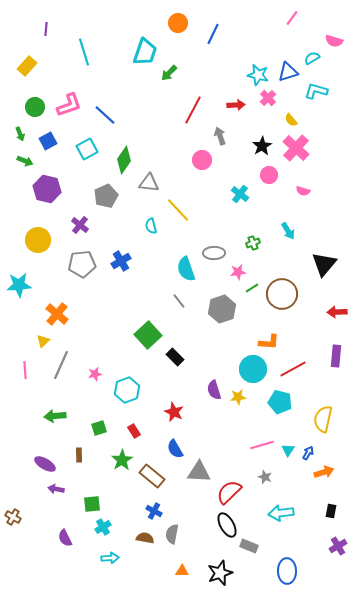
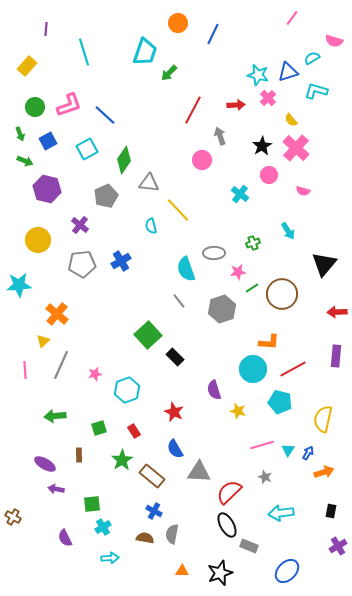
yellow star at (238, 397): moved 14 px down; rotated 21 degrees clockwise
blue ellipse at (287, 571): rotated 45 degrees clockwise
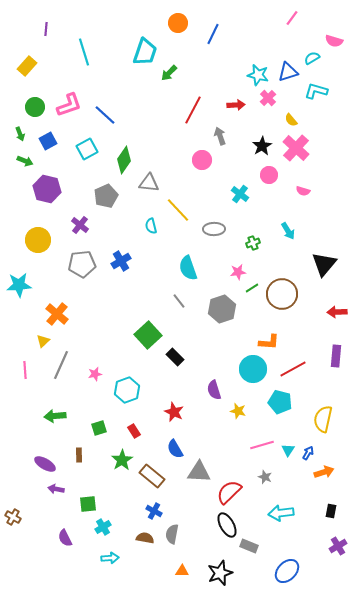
gray ellipse at (214, 253): moved 24 px up
cyan semicircle at (186, 269): moved 2 px right, 1 px up
green square at (92, 504): moved 4 px left
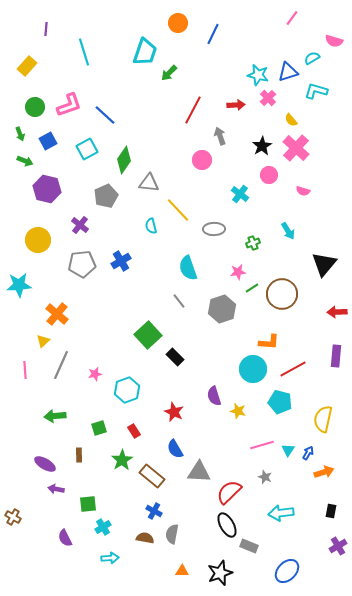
purple semicircle at (214, 390): moved 6 px down
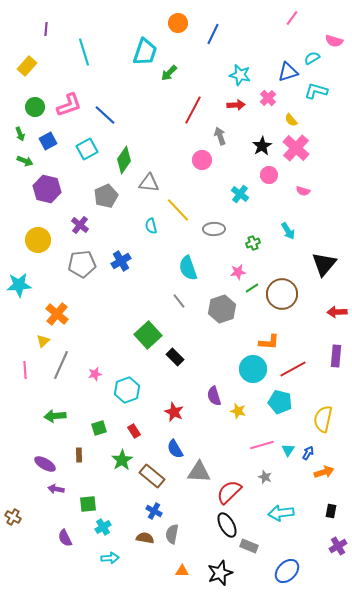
cyan star at (258, 75): moved 18 px left
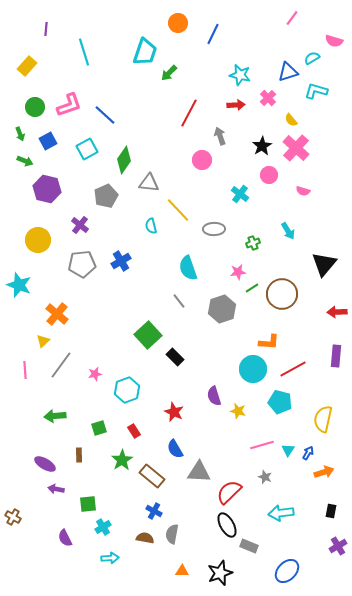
red line at (193, 110): moved 4 px left, 3 px down
cyan star at (19, 285): rotated 25 degrees clockwise
gray line at (61, 365): rotated 12 degrees clockwise
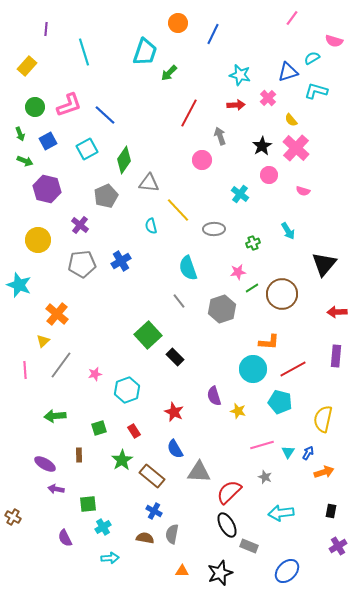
cyan triangle at (288, 450): moved 2 px down
